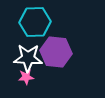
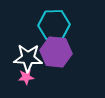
cyan hexagon: moved 19 px right, 3 px down
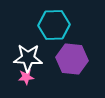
purple hexagon: moved 16 px right, 7 px down
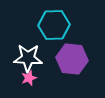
pink star: moved 3 px right, 1 px down; rotated 14 degrees counterclockwise
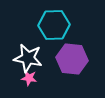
white star: rotated 8 degrees clockwise
pink star: rotated 28 degrees clockwise
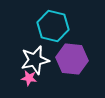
cyan hexagon: moved 1 px left, 1 px down; rotated 16 degrees clockwise
white star: moved 7 px right, 2 px down; rotated 24 degrees counterclockwise
